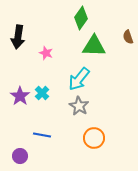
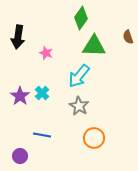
cyan arrow: moved 3 px up
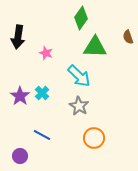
green triangle: moved 1 px right, 1 px down
cyan arrow: rotated 85 degrees counterclockwise
blue line: rotated 18 degrees clockwise
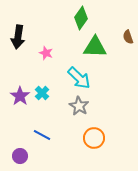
cyan arrow: moved 2 px down
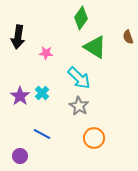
green triangle: rotated 30 degrees clockwise
pink star: rotated 16 degrees counterclockwise
blue line: moved 1 px up
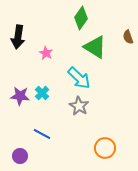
pink star: rotated 24 degrees clockwise
purple star: rotated 30 degrees counterclockwise
orange circle: moved 11 px right, 10 px down
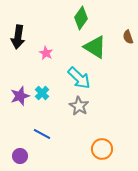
purple star: rotated 24 degrees counterclockwise
orange circle: moved 3 px left, 1 px down
